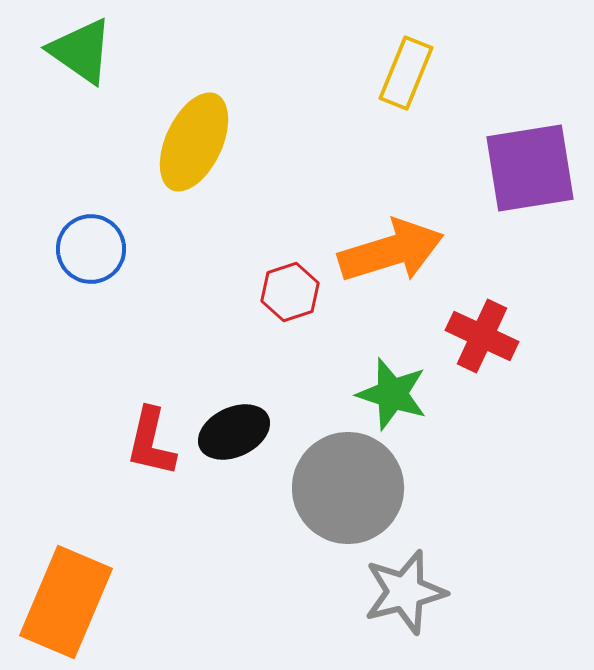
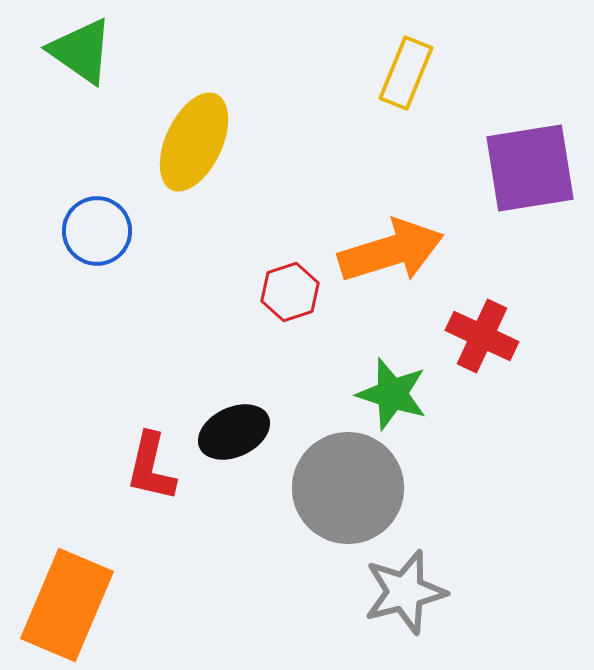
blue circle: moved 6 px right, 18 px up
red L-shape: moved 25 px down
orange rectangle: moved 1 px right, 3 px down
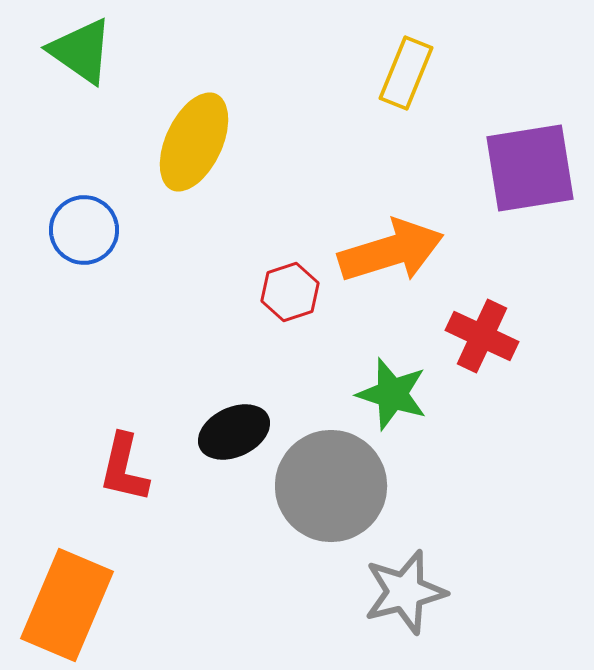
blue circle: moved 13 px left, 1 px up
red L-shape: moved 27 px left, 1 px down
gray circle: moved 17 px left, 2 px up
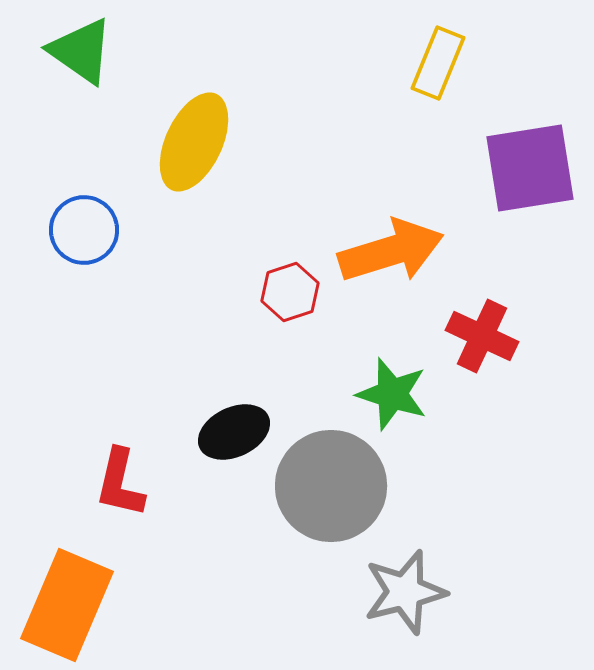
yellow rectangle: moved 32 px right, 10 px up
red L-shape: moved 4 px left, 15 px down
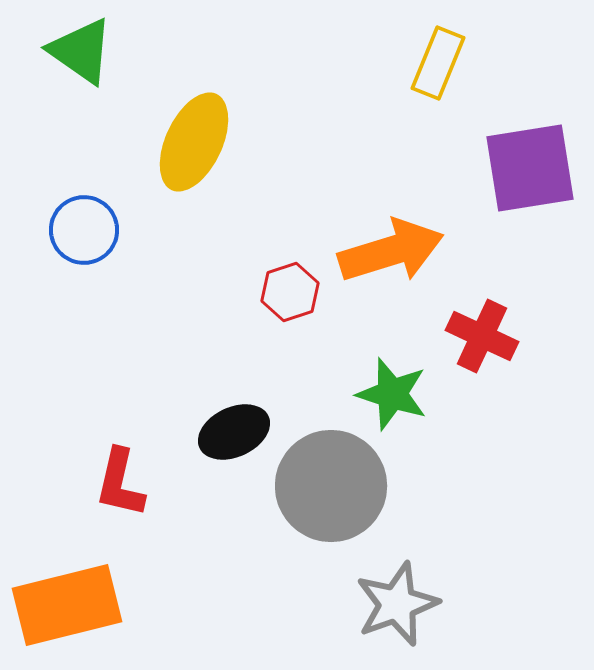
gray star: moved 8 px left, 12 px down; rotated 6 degrees counterclockwise
orange rectangle: rotated 53 degrees clockwise
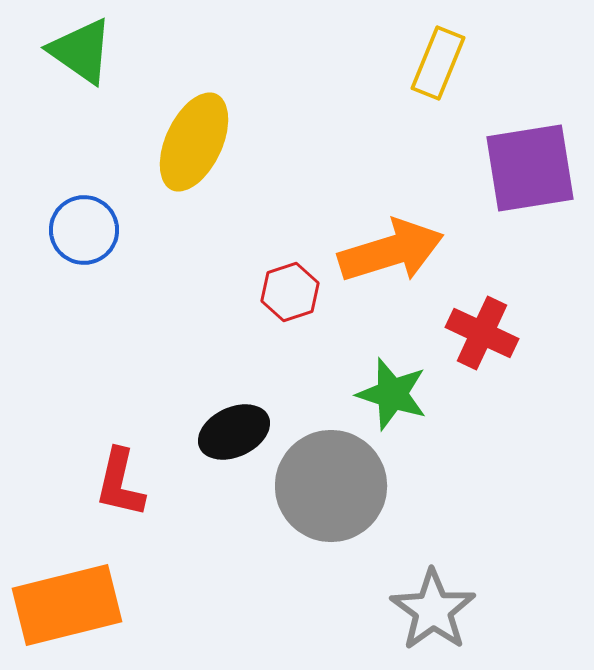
red cross: moved 3 px up
gray star: moved 36 px right, 6 px down; rotated 16 degrees counterclockwise
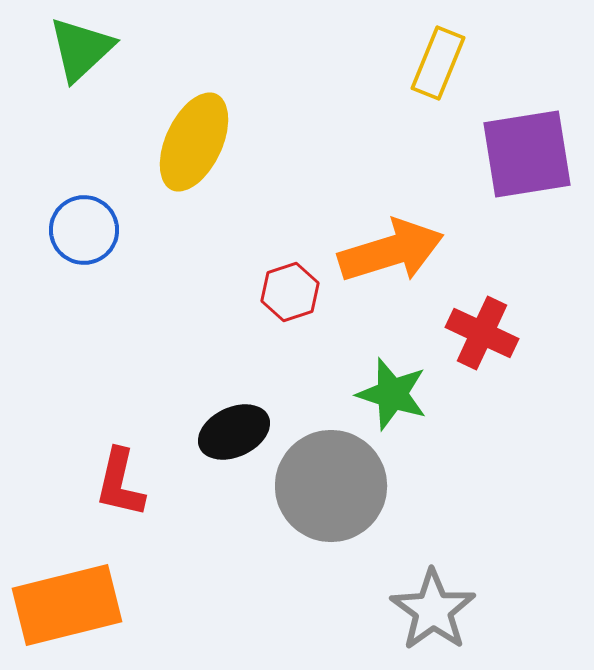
green triangle: moved 2 px up; rotated 42 degrees clockwise
purple square: moved 3 px left, 14 px up
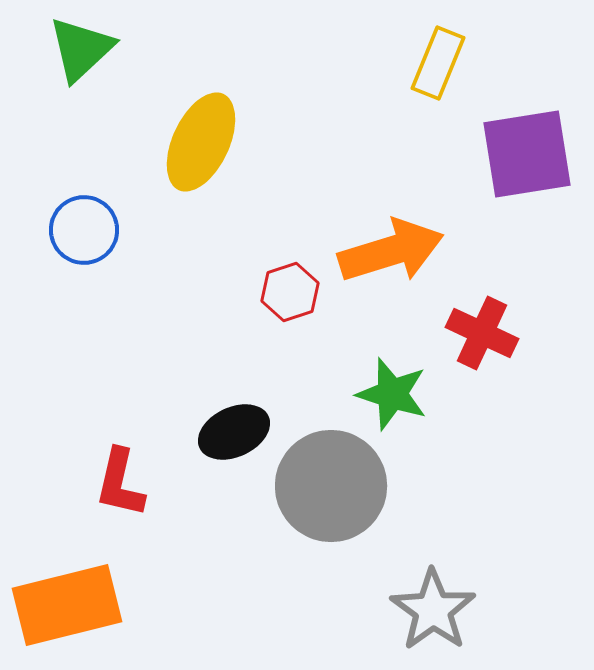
yellow ellipse: moved 7 px right
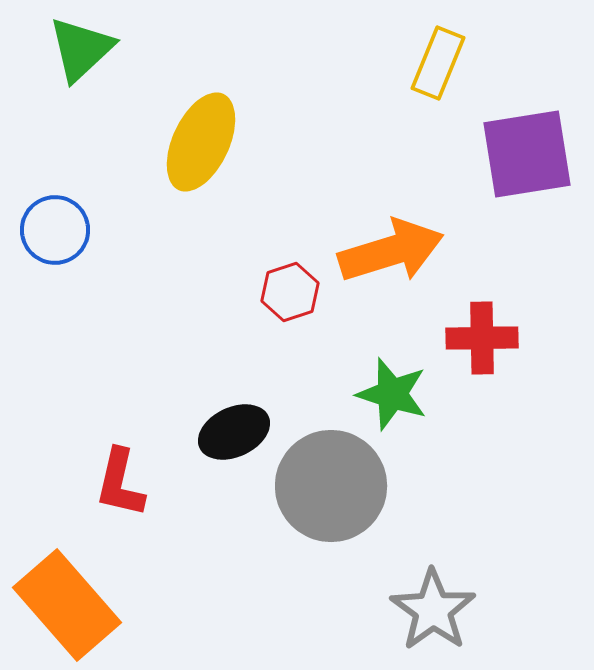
blue circle: moved 29 px left
red cross: moved 5 px down; rotated 26 degrees counterclockwise
orange rectangle: rotated 63 degrees clockwise
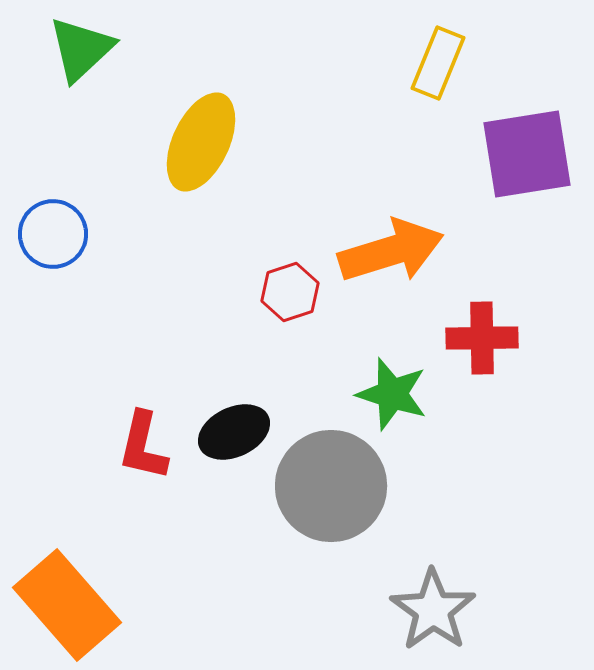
blue circle: moved 2 px left, 4 px down
red L-shape: moved 23 px right, 37 px up
